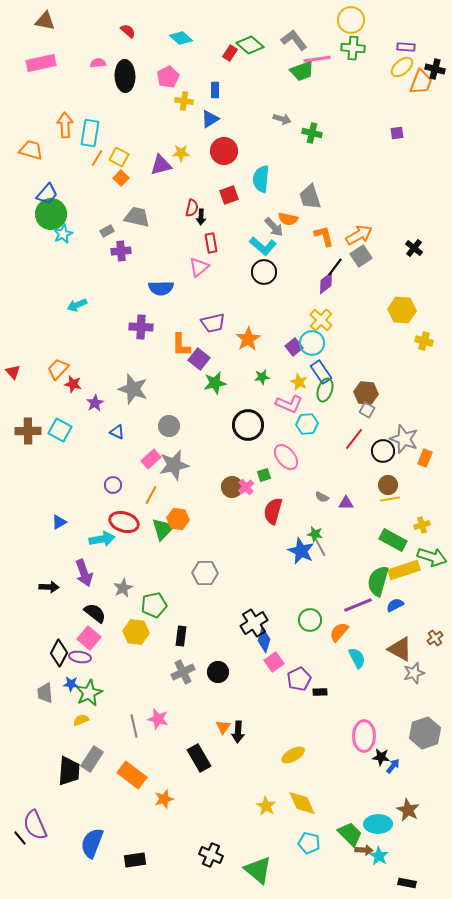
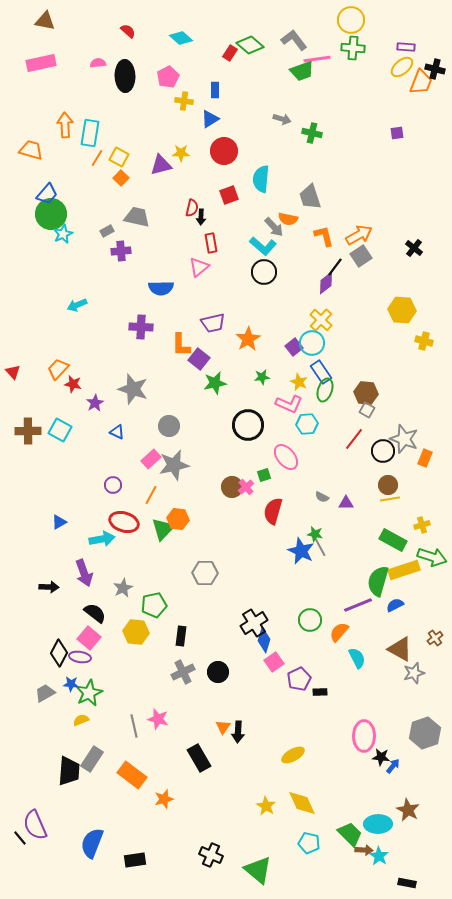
gray trapezoid at (45, 693): rotated 65 degrees clockwise
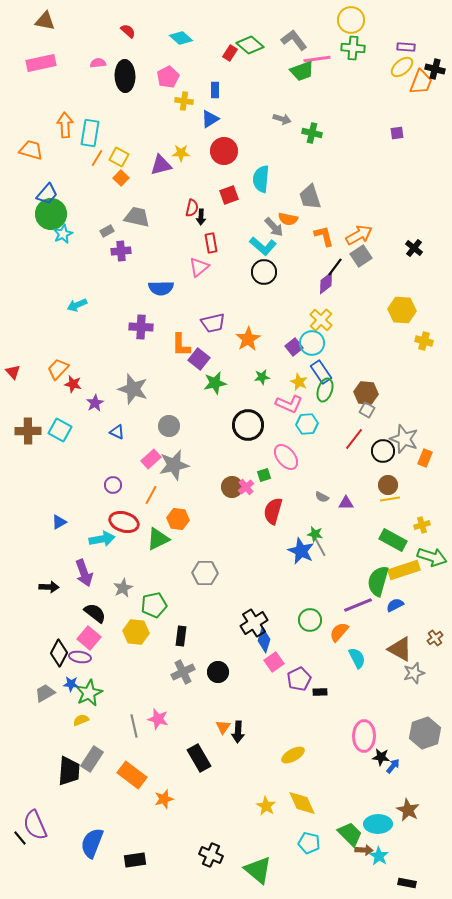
green triangle at (163, 529): moved 5 px left, 10 px down; rotated 20 degrees clockwise
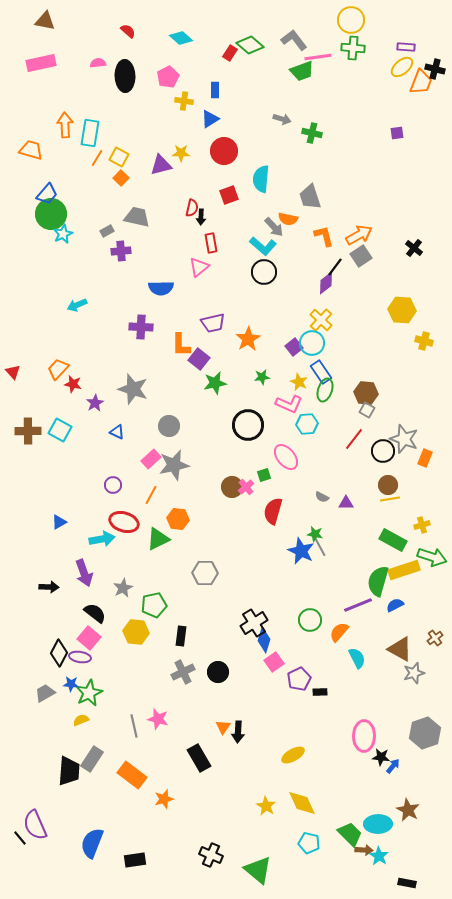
pink line at (317, 59): moved 1 px right, 2 px up
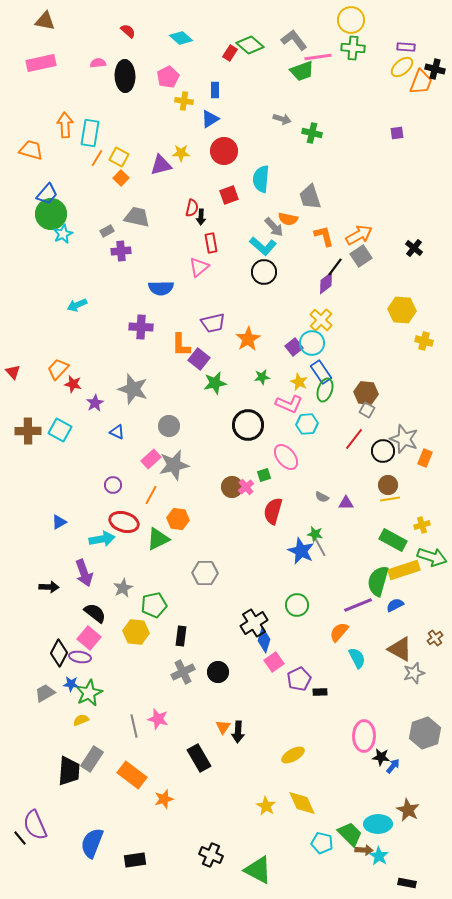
green circle at (310, 620): moved 13 px left, 15 px up
cyan pentagon at (309, 843): moved 13 px right
green triangle at (258, 870): rotated 12 degrees counterclockwise
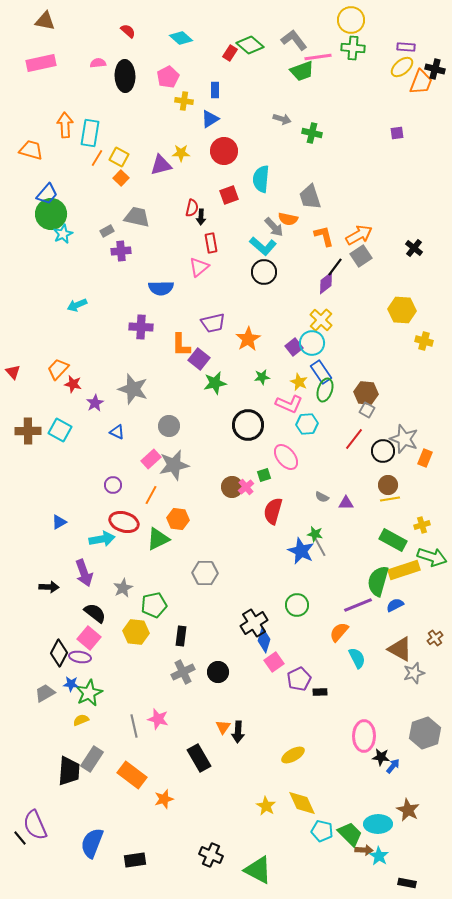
cyan pentagon at (322, 843): moved 12 px up
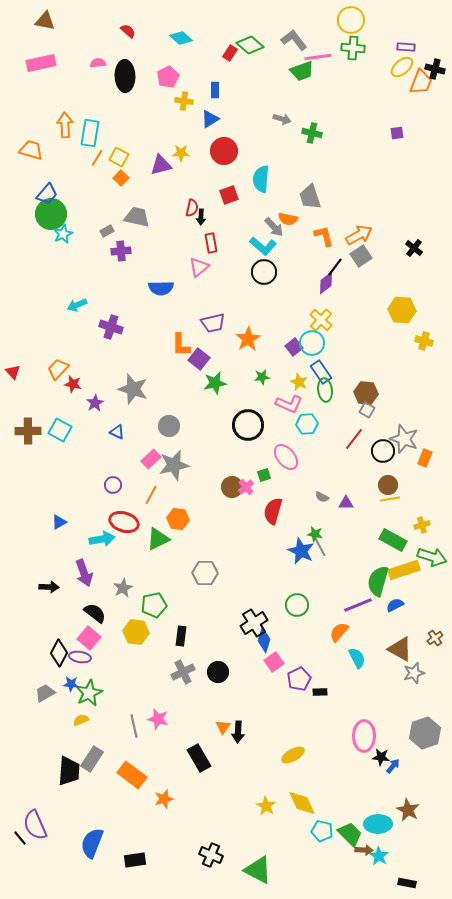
purple cross at (141, 327): moved 30 px left; rotated 15 degrees clockwise
green ellipse at (325, 390): rotated 25 degrees counterclockwise
